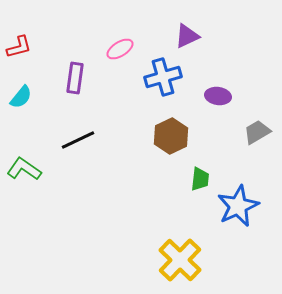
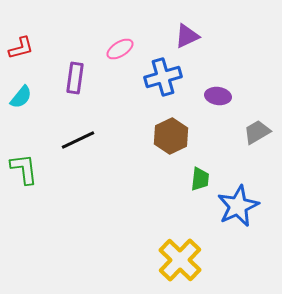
red L-shape: moved 2 px right, 1 px down
green L-shape: rotated 48 degrees clockwise
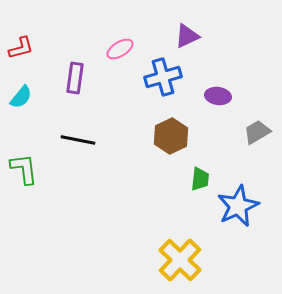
black line: rotated 36 degrees clockwise
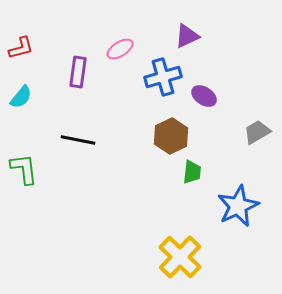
purple rectangle: moved 3 px right, 6 px up
purple ellipse: moved 14 px left; rotated 25 degrees clockwise
green trapezoid: moved 8 px left, 7 px up
yellow cross: moved 3 px up
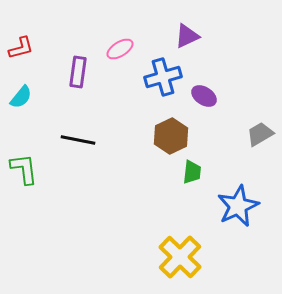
gray trapezoid: moved 3 px right, 2 px down
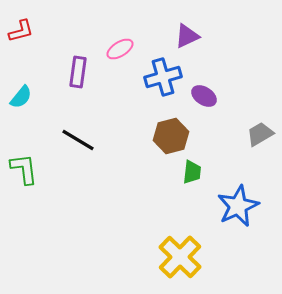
red L-shape: moved 17 px up
brown hexagon: rotated 12 degrees clockwise
black line: rotated 20 degrees clockwise
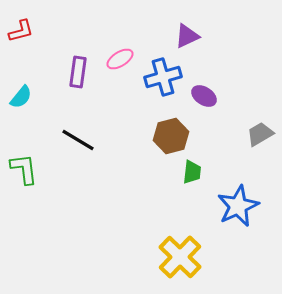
pink ellipse: moved 10 px down
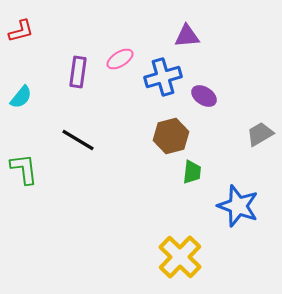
purple triangle: rotated 20 degrees clockwise
blue star: rotated 27 degrees counterclockwise
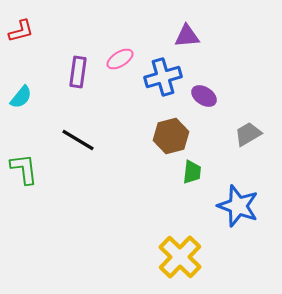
gray trapezoid: moved 12 px left
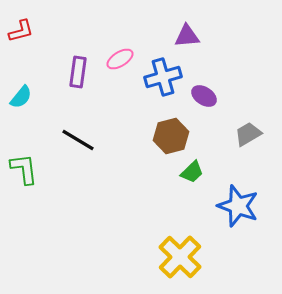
green trapezoid: rotated 40 degrees clockwise
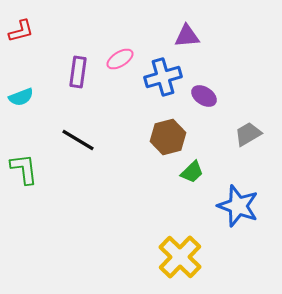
cyan semicircle: rotated 30 degrees clockwise
brown hexagon: moved 3 px left, 1 px down
